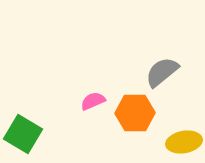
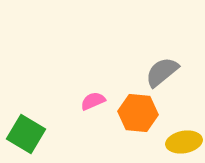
orange hexagon: moved 3 px right; rotated 6 degrees clockwise
green square: moved 3 px right
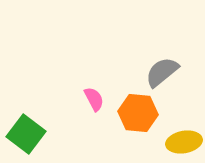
pink semicircle: moved 1 px right, 2 px up; rotated 85 degrees clockwise
green square: rotated 6 degrees clockwise
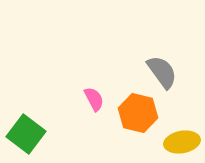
gray semicircle: rotated 93 degrees clockwise
orange hexagon: rotated 9 degrees clockwise
yellow ellipse: moved 2 px left
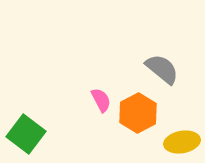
gray semicircle: moved 3 px up; rotated 15 degrees counterclockwise
pink semicircle: moved 7 px right, 1 px down
orange hexagon: rotated 18 degrees clockwise
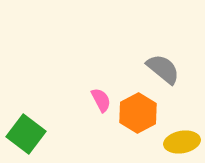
gray semicircle: moved 1 px right
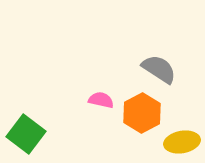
gray semicircle: moved 4 px left; rotated 6 degrees counterclockwise
pink semicircle: rotated 50 degrees counterclockwise
orange hexagon: moved 4 px right
